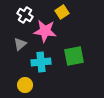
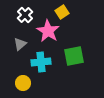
white cross: rotated 14 degrees clockwise
pink star: moved 3 px right; rotated 25 degrees clockwise
yellow circle: moved 2 px left, 2 px up
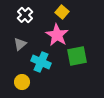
yellow square: rotated 16 degrees counterclockwise
pink star: moved 9 px right, 4 px down
green square: moved 3 px right
cyan cross: rotated 30 degrees clockwise
yellow circle: moved 1 px left, 1 px up
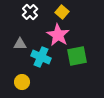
white cross: moved 5 px right, 3 px up
pink star: moved 1 px right
gray triangle: rotated 40 degrees clockwise
cyan cross: moved 5 px up
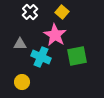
pink star: moved 3 px left
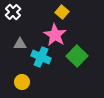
white cross: moved 17 px left
green square: rotated 35 degrees counterclockwise
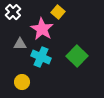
yellow square: moved 4 px left
pink star: moved 13 px left, 6 px up
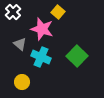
pink star: rotated 15 degrees counterclockwise
gray triangle: rotated 40 degrees clockwise
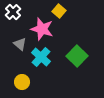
yellow square: moved 1 px right, 1 px up
cyan cross: rotated 18 degrees clockwise
